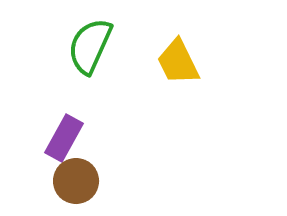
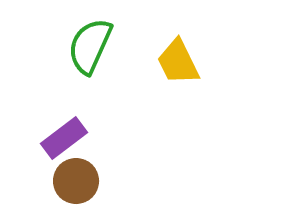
purple rectangle: rotated 24 degrees clockwise
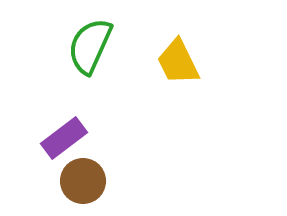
brown circle: moved 7 px right
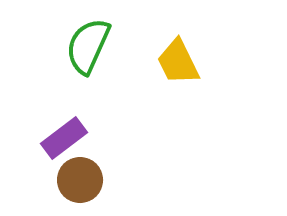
green semicircle: moved 2 px left
brown circle: moved 3 px left, 1 px up
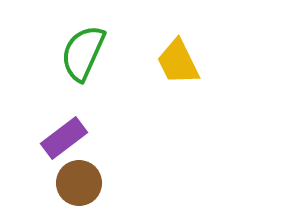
green semicircle: moved 5 px left, 7 px down
brown circle: moved 1 px left, 3 px down
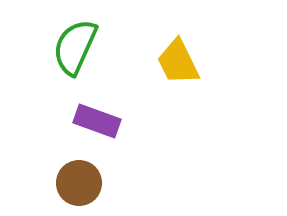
green semicircle: moved 8 px left, 6 px up
purple rectangle: moved 33 px right, 17 px up; rotated 57 degrees clockwise
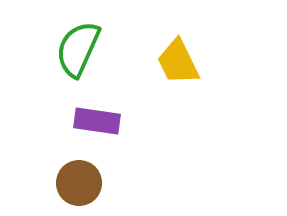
green semicircle: moved 3 px right, 2 px down
purple rectangle: rotated 12 degrees counterclockwise
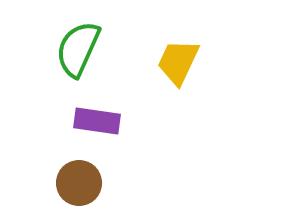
yellow trapezoid: rotated 51 degrees clockwise
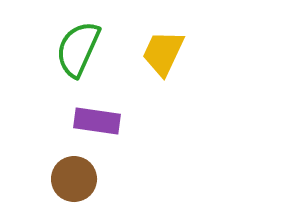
yellow trapezoid: moved 15 px left, 9 px up
brown circle: moved 5 px left, 4 px up
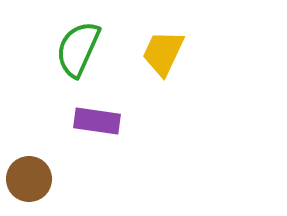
brown circle: moved 45 px left
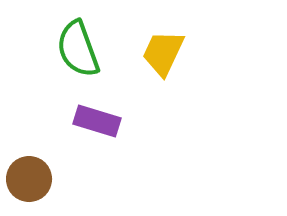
green semicircle: rotated 44 degrees counterclockwise
purple rectangle: rotated 9 degrees clockwise
